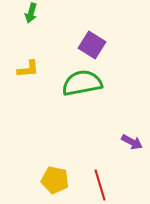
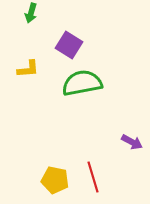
purple square: moved 23 px left
red line: moved 7 px left, 8 px up
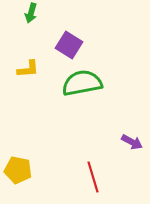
yellow pentagon: moved 37 px left, 10 px up
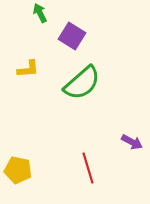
green arrow: moved 9 px right; rotated 138 degrees clockwise
purple square: moved 3 px right, 9 px up
green semicircle: rotated 150 degrees clockwise
red line: moved 5 px left, 9 px up
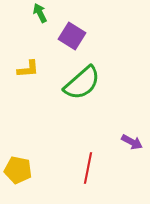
red line: rotated 28 degrees clockwise
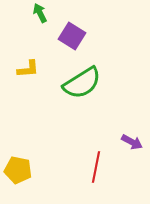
green semicircle: rotated 9 degrees clockwise
red line: moved 8 px right, 1 px up
